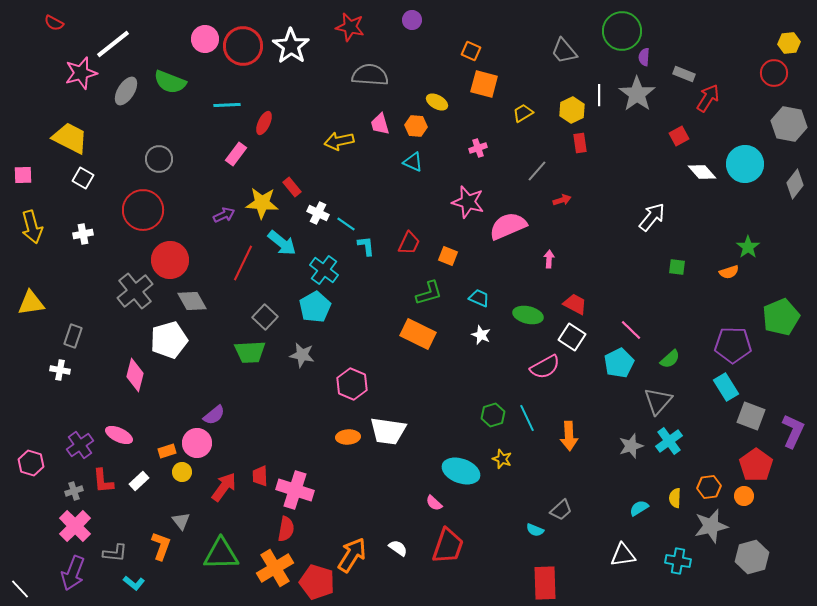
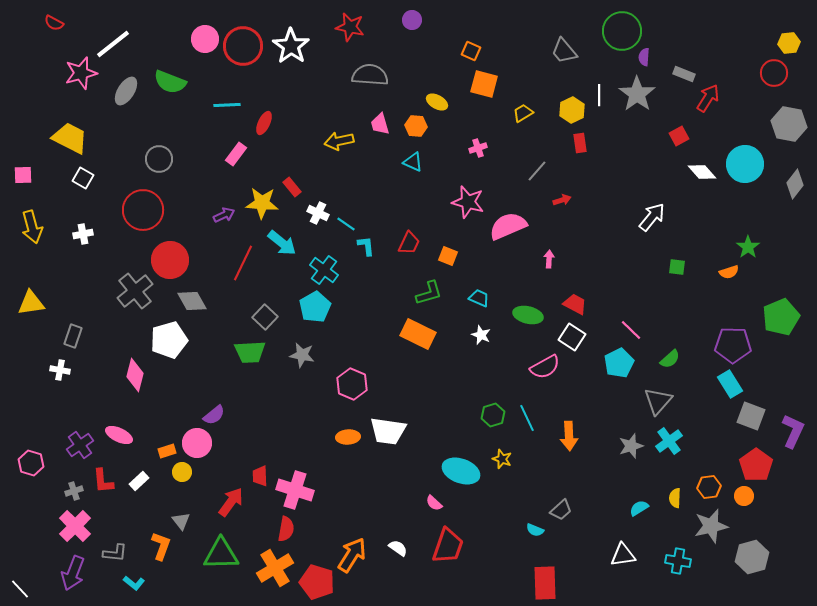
cyan rectangle at (726, 387): moved 4 px right, 3 px up
red arrow at (224, 487): moved 7 px right, 15 px down
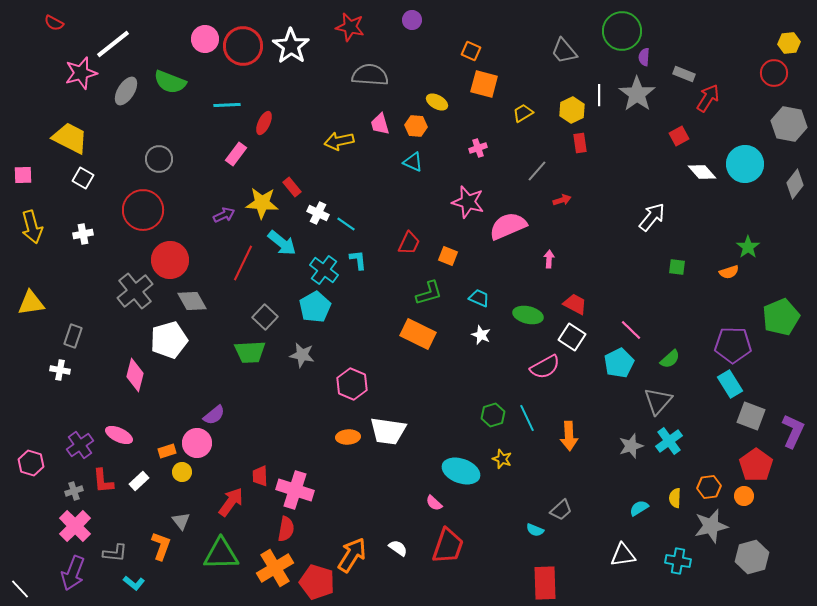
cyan L-shape at (366, 246): moved 8 px left, 14 px down
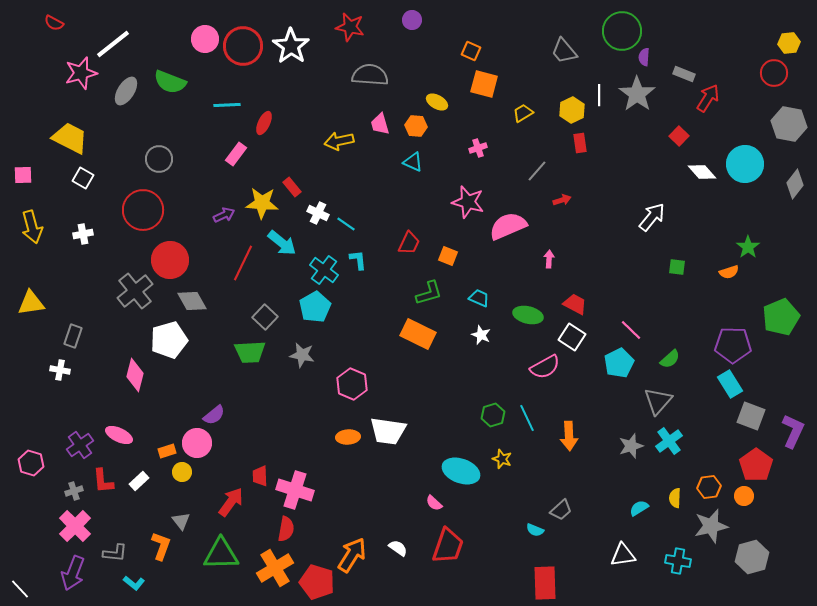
red square at (679, 136): rotated 18 degrees counterclockwise
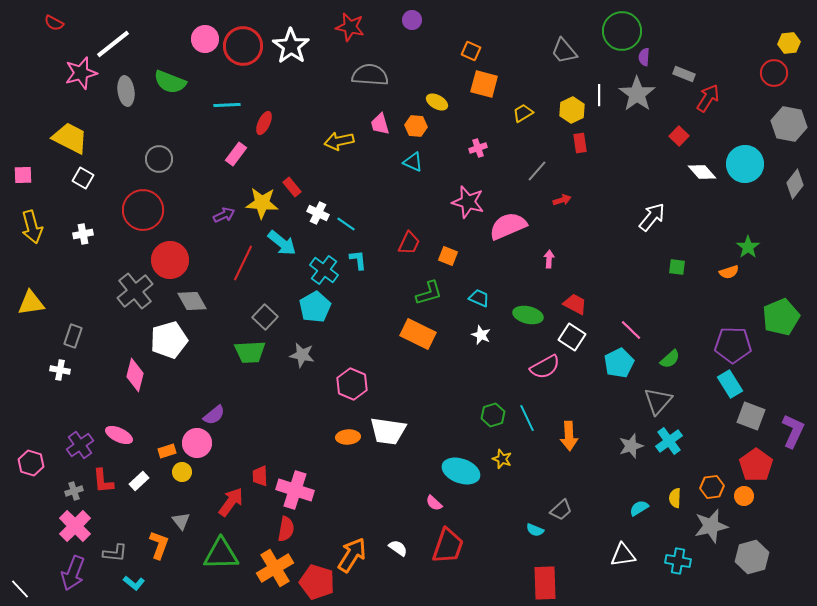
gray ellipse at (126, 91): rotated 40 degrees counterclockwise
orange hexagon at (709, 487): moved 3 px right
orange L-shape at (161, 546): moved 2 px left, 1 px up
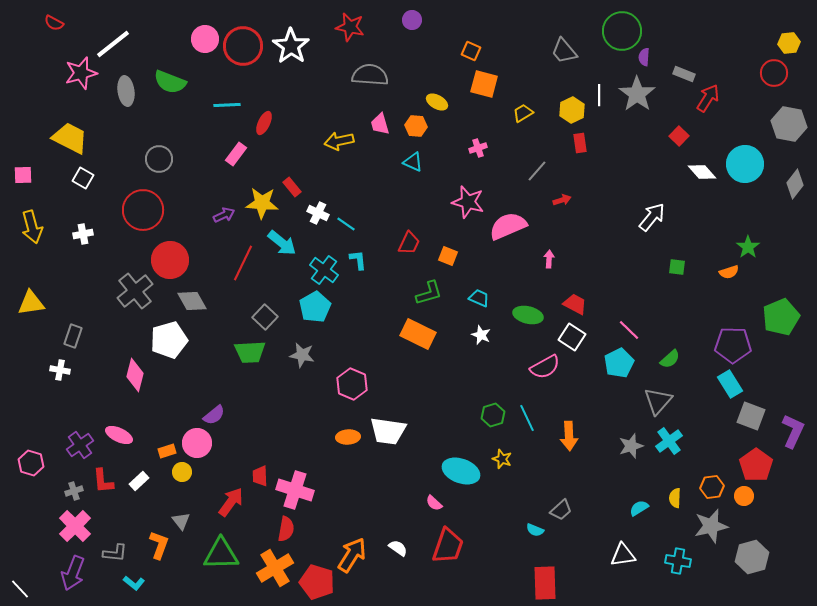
pink line at (631, 330): moved 2 px left
